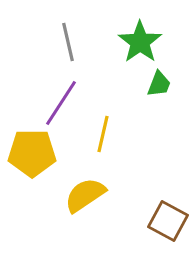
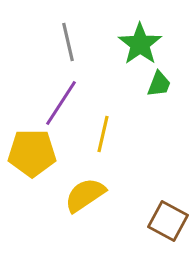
green star: moved 2 px down
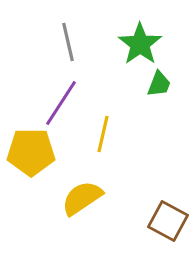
yellow pentagon: moved 1 px left, 1 px up
yellow semicircle: moved 3 px left, 3 px down
